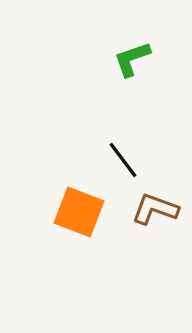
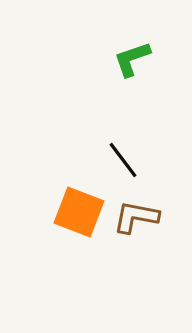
brown L-shape: moved 19 px left, 8 px down; rotated 9 degrees counterclockwise
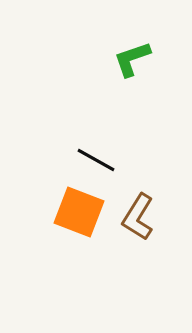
black line: moved 27 px left; rotated 24 degrees counterclockwise
brown L-shape: moved 2 px right; rotated 69 degrees counterclockwise
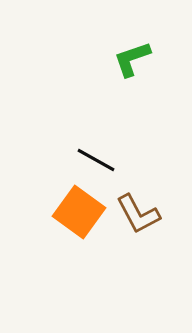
orange square: rotated 15 degrees clockwise
brown L-shape: moved 3 px up; rotated 60 degrees counterclockwise
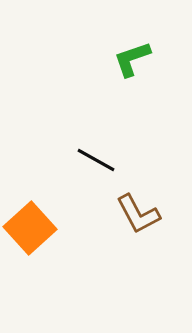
orange square: moved 49 px left, 16 px down; rotated 12 degrees clockwise
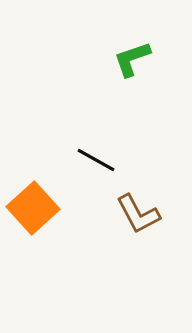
orange square: moved 3 px right, 20 px up
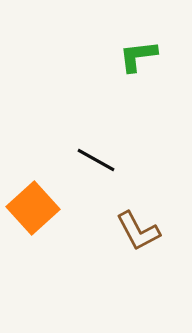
green L-shape: moved 6 px right, 3 px up; rotated 12 degrees clockwise
brown L-shape: moved 17 px down
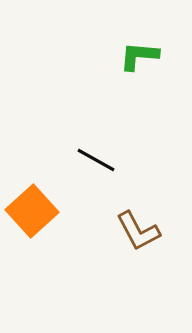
green L-shape: moved 1 px right; rotated 12 degrees clockwise
orange square: moved 1 px left, 3 px down
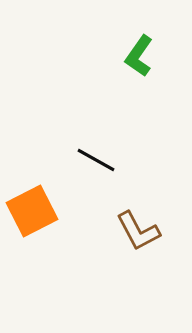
green L-shape: rotated 60 degrees counterclockwise
orange square: rotated 15 degrees clockwise
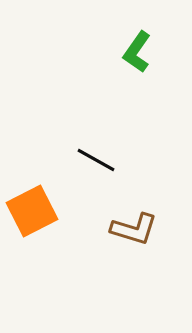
green L-shape: moved 2 px left, 4 px up
brown L-shape: moved 4 px left, 2 px up; rotated 45 degrees counterclockwise
